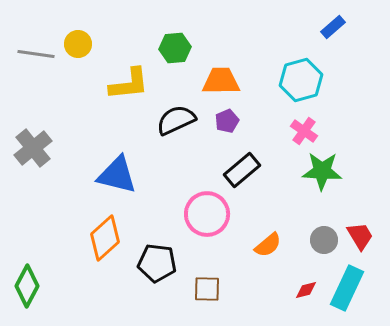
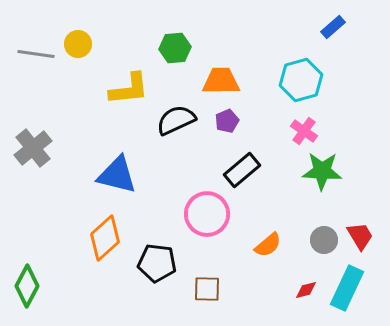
yellow L-shape: moved 5 px down
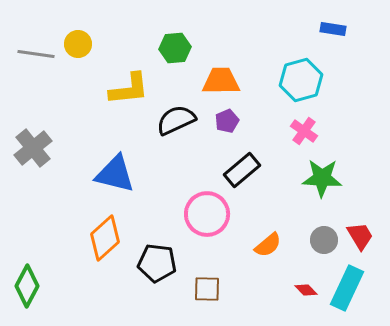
blue rectangle: moved 2 px down; rotated 50 degrees clockwise
green star: moved 7 px down
blue triangle: moved 2 px left, 1 px up
red diamond: rotated 60 degrees clockwise
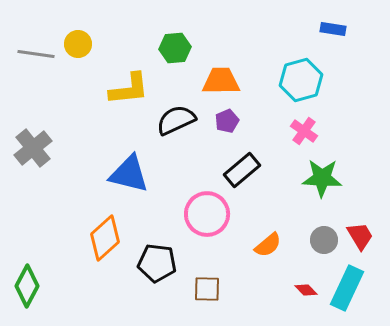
blue triangle: moved 14 px right
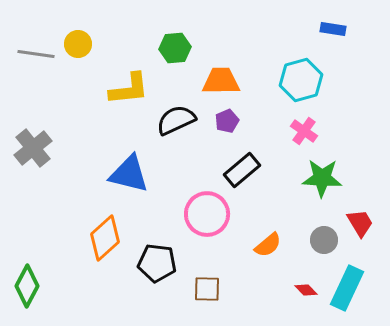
red trapezoid: moved 13 px up
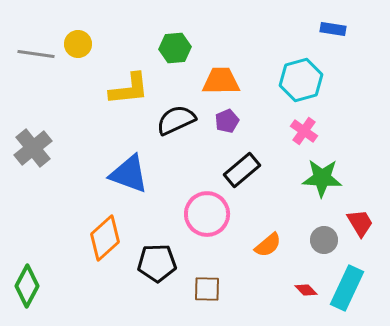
blue triangle: rotated 6 degrees clockwise
black pentagon: rotated 9 degrees counterclockwise
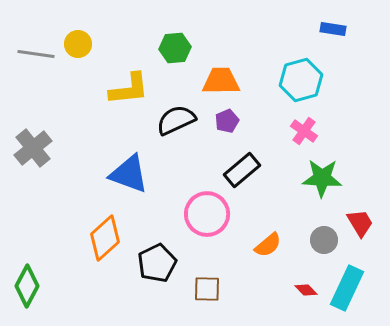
black pentagon: rotated 24 degrees counterclockwise
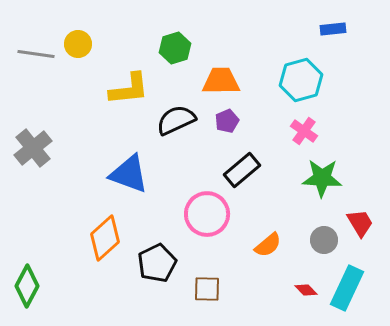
blue rectangle: rotated 15 degrees counterclockwise
green hexagon: rotated 12 degrees counterclockwise
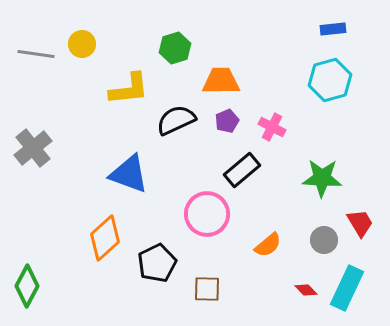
yellow circle: moved 4 px right
cyan hexagon: moved 29 px right
pink cross: moved 32 px left, 4 px up; rotated 8 degrees counterclockwise
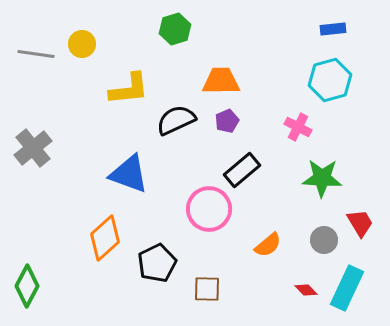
green hexagon: moved 19 px up
pink cross: moved 26 px right
pink circle: moved 2 px right, 5 px up
